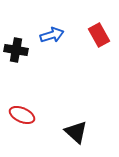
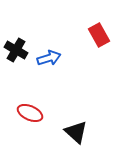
blue arrow: moved 3 px left, 23 px down
black cross: rotated 20 degrees clockwise
red ellipse: moved 8 px right, 2 px up
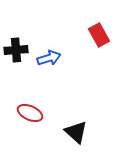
black cross: rotated 35 degrees counterclockwise
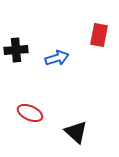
red rectangle: rotated 40 degrees clockwise
blue arrow: moved 8 px right
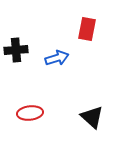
red rectangle: moved 12 px left, 6 px up
red ellipse: rotated 30 degrees counterclockwise
black triangle: moved 16 px right, 15 px up
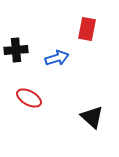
red ellipse: moved 1 px left, 15 px up; rotated 35 degrees clockwise
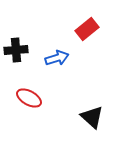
red rectangle: rotated 40 degrees clockwise
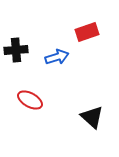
red rectangle: moved 3 px down; rotated 20 degrees clockwise
blue arrow: moved 1 px up
red ellipse: moved 1 px right, 2 px down
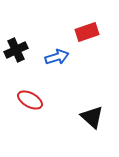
black cross: rotated 20 degrees counterclockwise
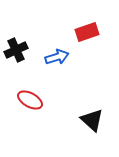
black triangle: moved 3 px down
